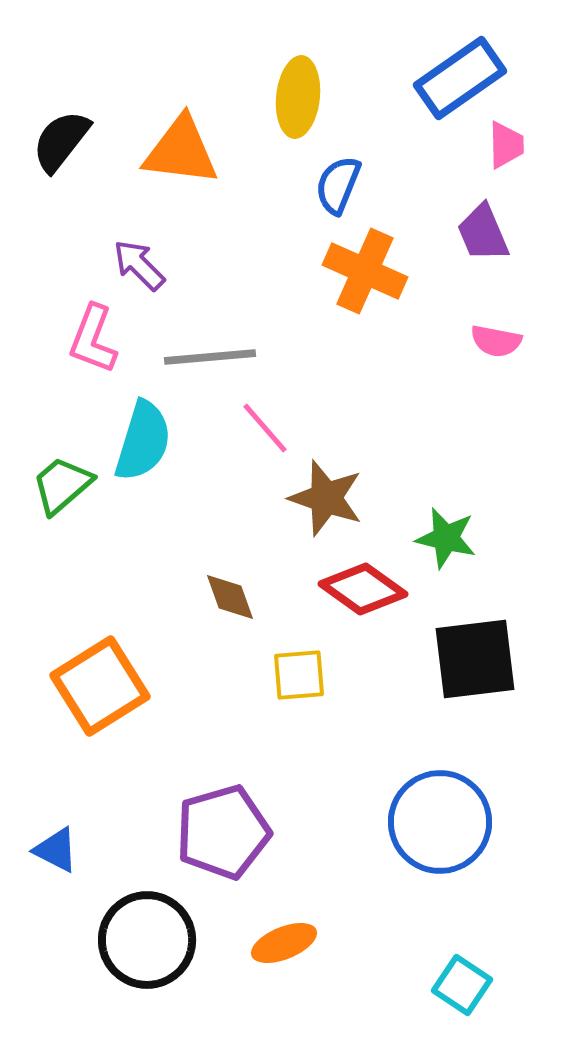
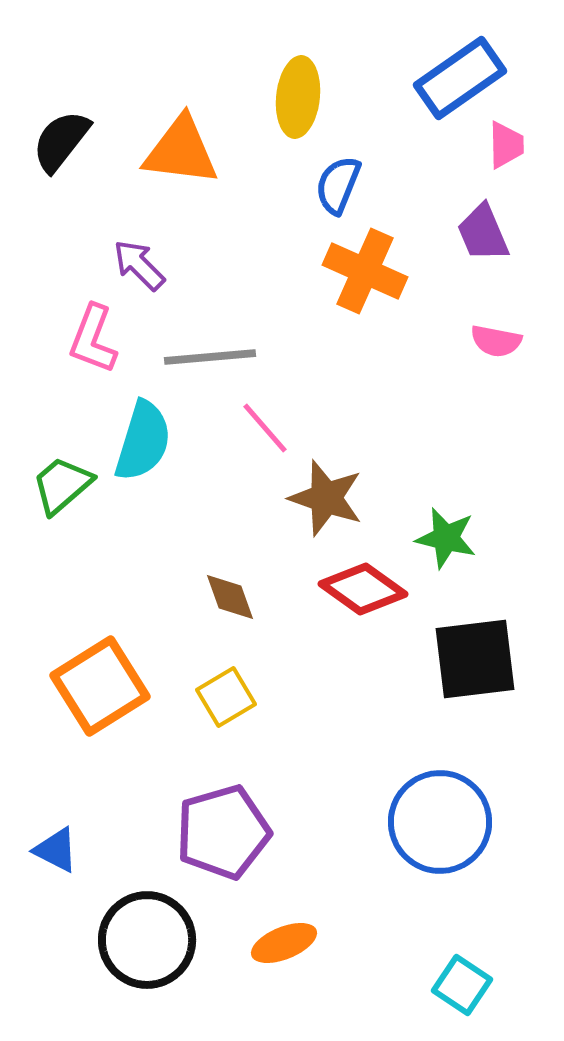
yellow square: moved 73 px left, 22 px down; rotated 26 degrees counterclockwise
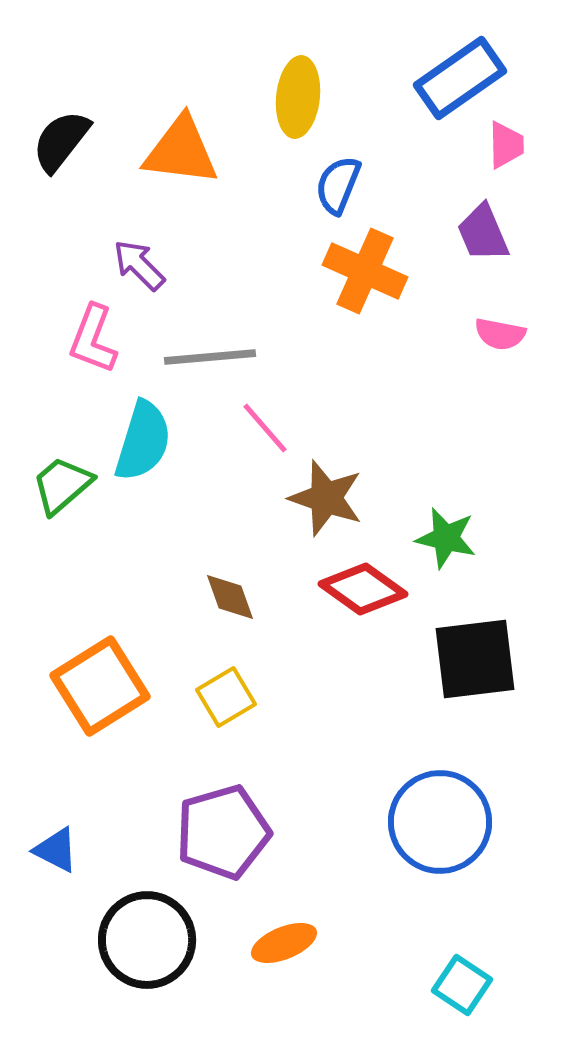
pink semicircle: moved 4 px right, 7 px up
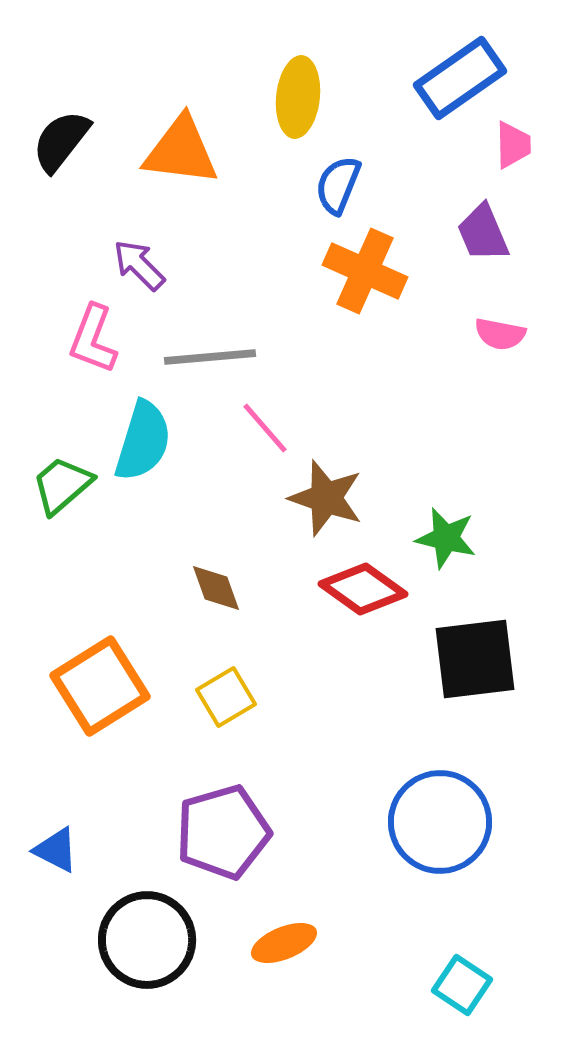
pink trapezoid: moved 7 px right
brown diamond: moved 14 px left, 9 px up
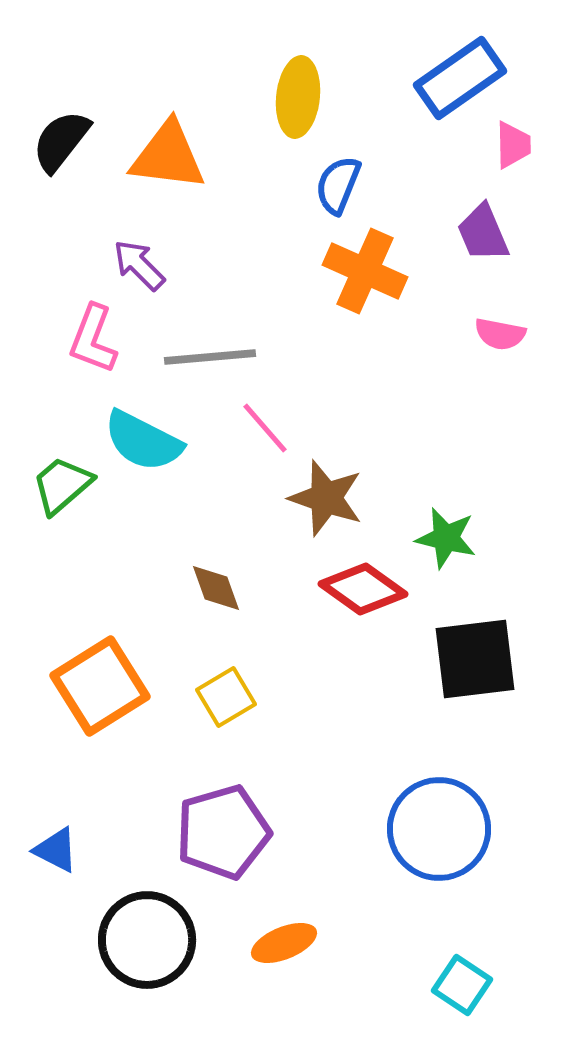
orange triangle: moved 13 px left, 5 px down
cyan semicircle: rotated 100 degrees clockwise
blue circle: moved 1 px left, 7 px down
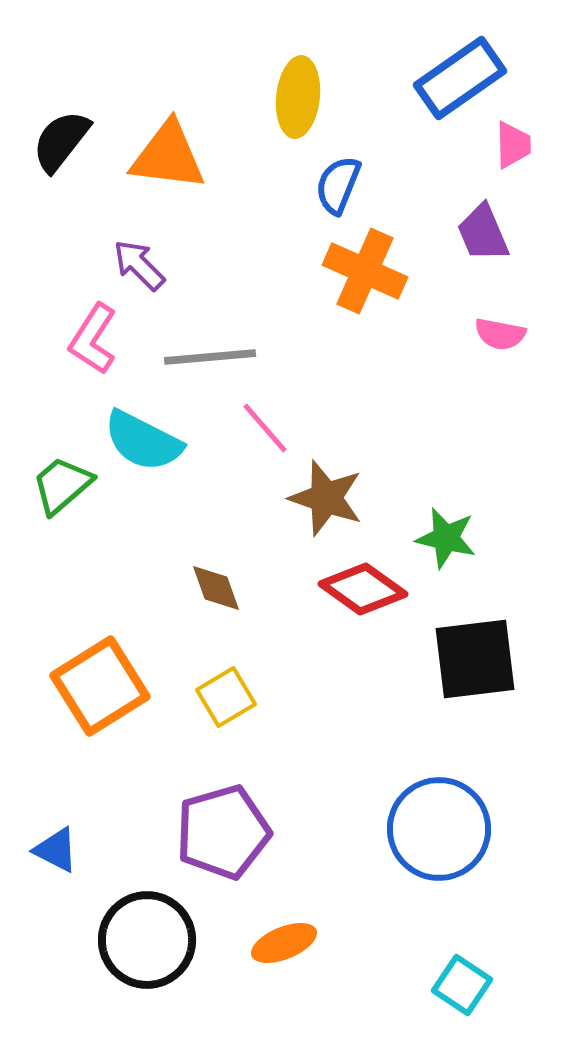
pink L-shape: rotated 12 degrees clockwise
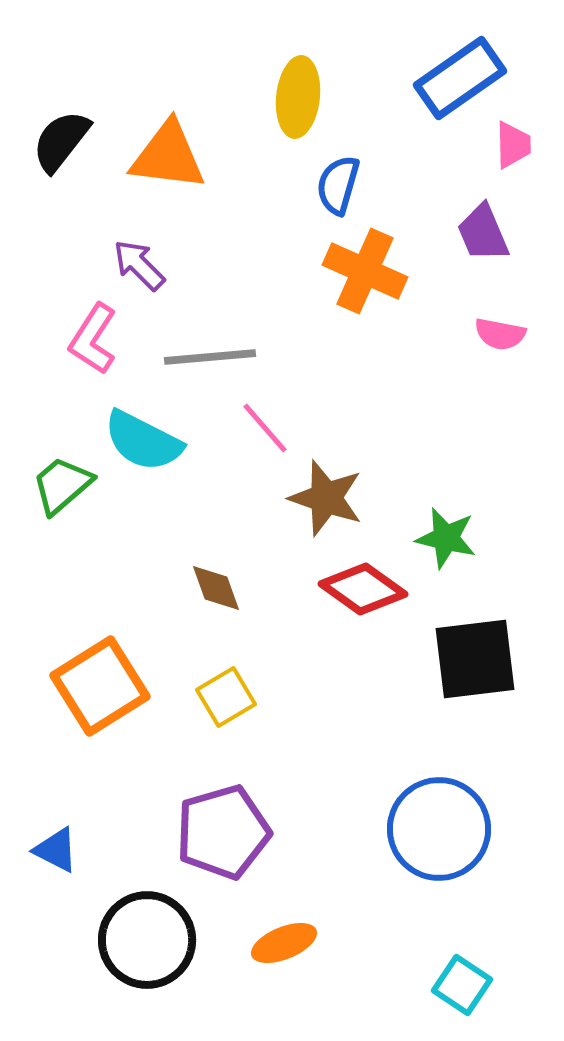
blue semicircle: rotated 6 degrees counterclockwise
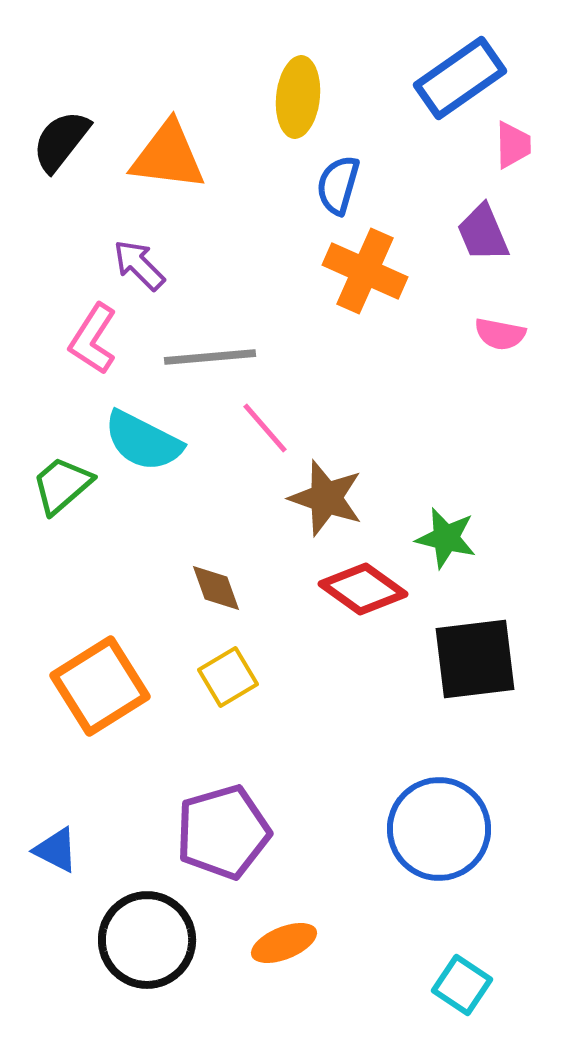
yellow square: moved 2 px right, 20 px up
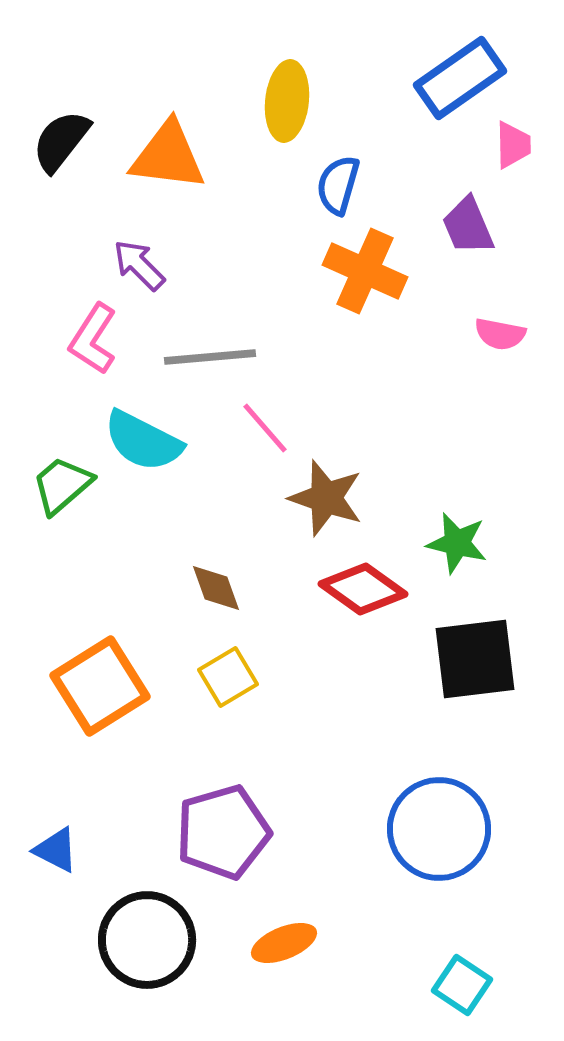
yellow ellipse: moved 11 px left, 4 px down
purple trapezoid: moved 15 px left, 7 px up
green star: moved 11 px right, 5 px down
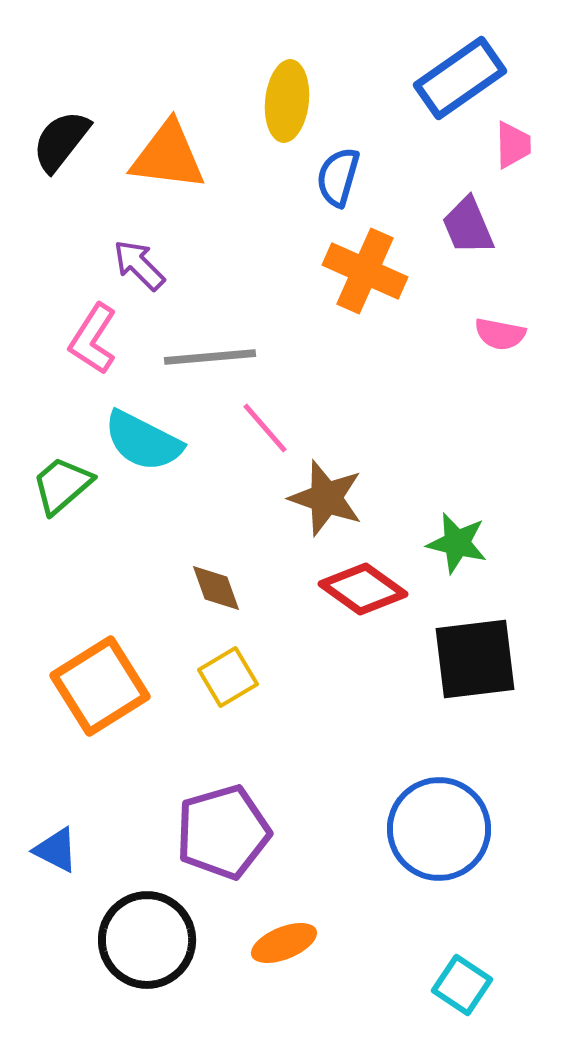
blue semicircle: moved 8 px up
